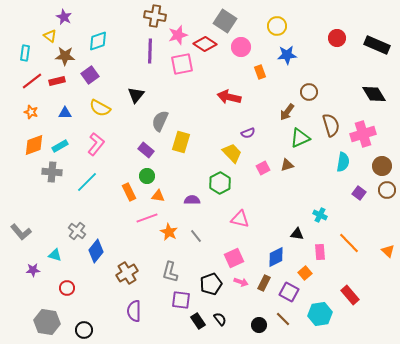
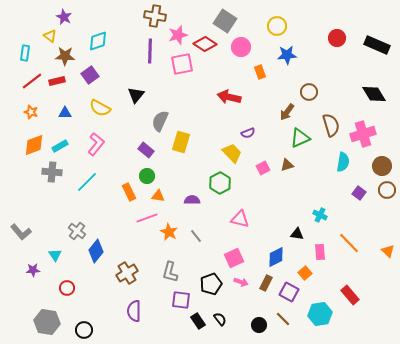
cyan triangle at (55, 255): rotated 40 degrees clockwise
brown rectangle at (264, 283): moved 2 px right
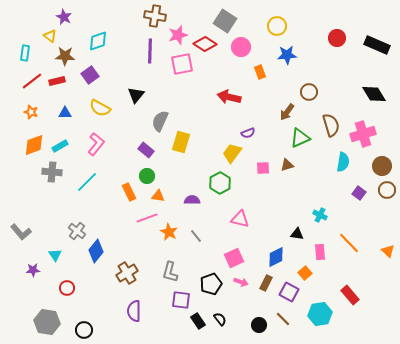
yellow trapezoid at (232, 153): rotated 100 degrees counterclockwise
pink square at (263, 168): rotated 24 degrees clockwise
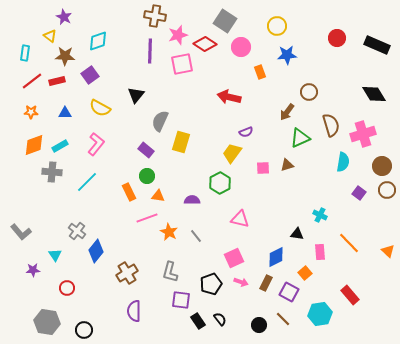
orange star at (31, 112): rotated 16 degrees counterclockwise
purple semicircle at (248, 133): moved 2 px left, 1 px up
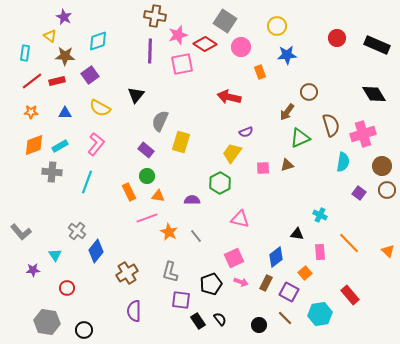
cyan line at (87, 182): rotated 25 degrees counterclockwise
blue diamond at (276, 257): rotated 10 degrees counterclockwise
brown line at (283, 319): moved 2 px right, 1 px up
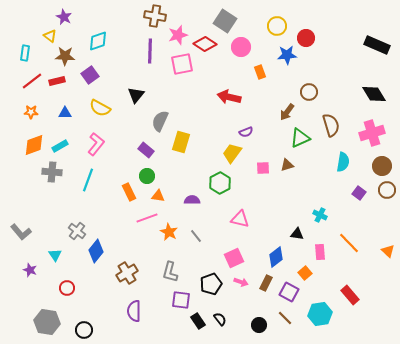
red circle at (337, 38): moved 31 px left
pink cross at (363, 134): moved 9 px right, 1 px up
cyan line at (87, 182): moved 1 px right, 2 px up
purple star at (33, 270): moved 3 px left; rotated 24 degrees clockwise
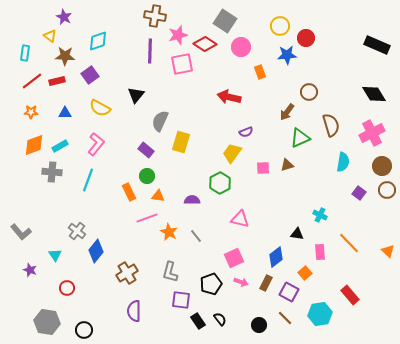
yellow circle at (277, 26): moved 3 px right
pink cross at (372, 133): rotated 10 degrees counterclockwise
